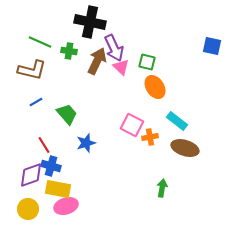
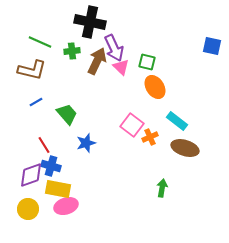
green cross: moved 3 px right; rotated 14 degrees counterclockwise
pink square: rotated 10 degrees clockwise
orange cross: rotated 14 degrees counterclockwise
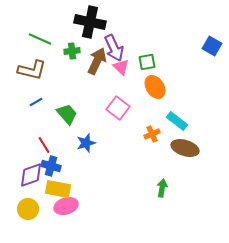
green line: moved 3 px up
blue square: rotated 18 degrees clockwise
green square: rotated 24 degrees counterclockwise
pink square: moved 14 px left, 17 px up
orange cross: moved 2 px right, 3 px up
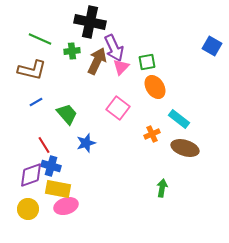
pink triangle: rotated 30 degrees clockwise
cyan rectangle: moved 2 px right, 2 px up
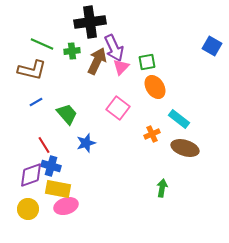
black cross: rotated 20 degrees counterclockwise
green line: moved 2 px right, 5 px down
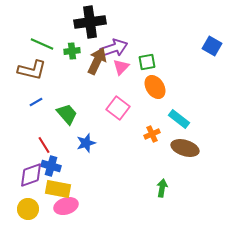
purple arrow: rotated 84 degrees counterclockwise
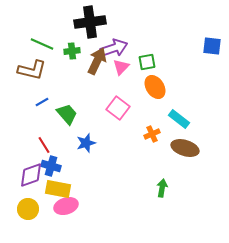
blue square: rotated 24 degrees counterclockwise
blue line: moved 6 px right
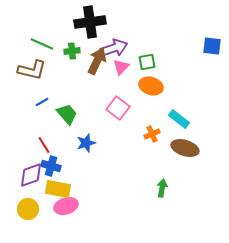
orange ellipse: moved 4 px left, 1 px up; rotated 40 degrees counterclockwise
